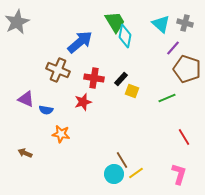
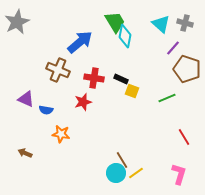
black rectangle: rotated 72 degrees clockwise
cyan circle: moved 2 px right, 1 px up
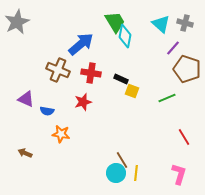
blue arrow: moved 1 px right, 2 px down
red cross: moved 3 px left, 5 px up
blue semicircle: moved 1 px right, 1 px down
yellow line: rotated 49 degrees counterclockwise
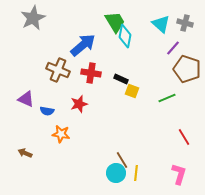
gray star: moved 16 px right, 4 px up
blue arrow: moved 2 px right, 1 px down
red star: moved 4 px left, 2 px down
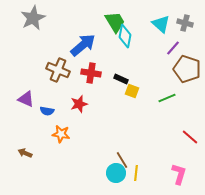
red line: moved 6 px right; rotated 18 degrees counterclockwise
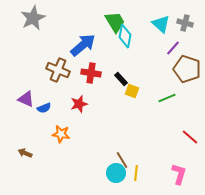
black rectangle: rotated 24 degrees clockwise
blue semicircle: moved 3 px left, 3 px up; rotated 32 degrees counterclockwise
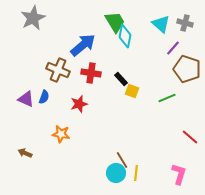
blue semicircle: moved 11 px up; rotated 48 degrees counterclockwise
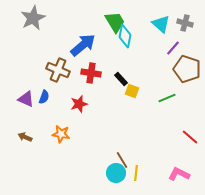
brown arrow: moved 16 px up
pink L-shape: rotated 80 degrees counterclockwise
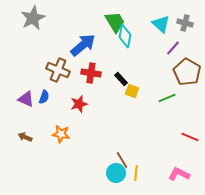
brown pentagon: moved 3 px down; rotated 12 degrees clockwise
red line: rotated 18 degrees counterclockwise
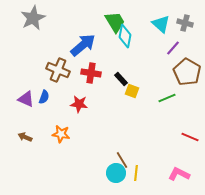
red star: rotated 24 degrees clockwise
